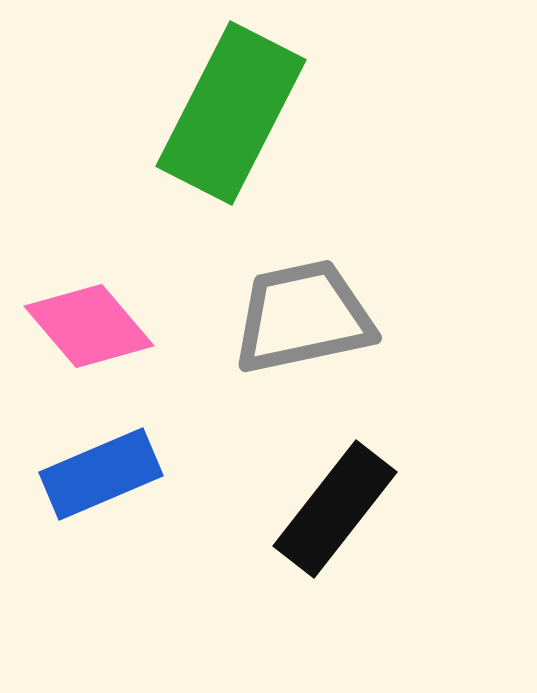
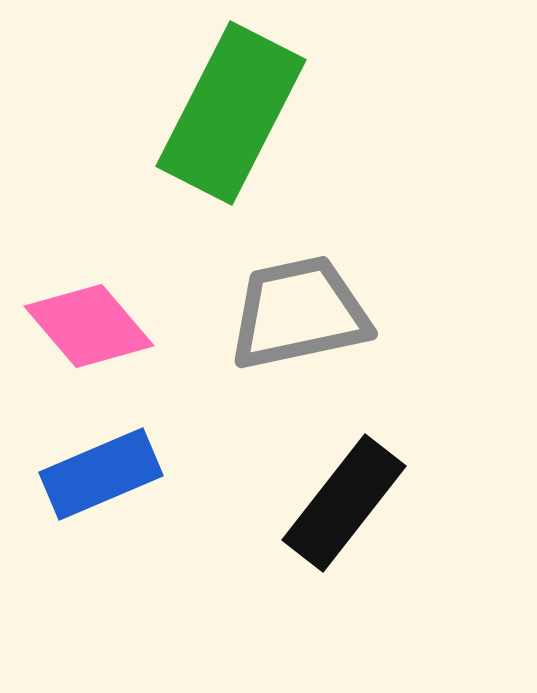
gray trapezoid: moved 4 px left, 4 px up
black rectangle: moved 9 px right, 6 px up
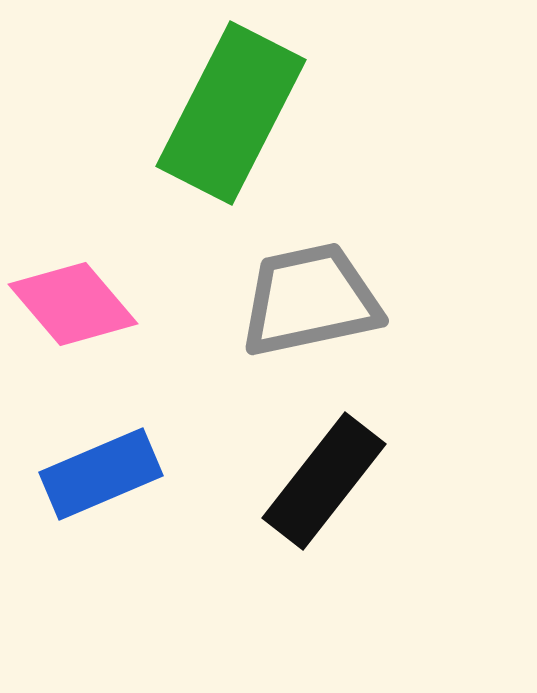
gray trapezoid: moved 11 px right, 13 px up
pink diamond: moved 16 px left, 22 px up
black rectangle: moved 20 px left, 22 px up
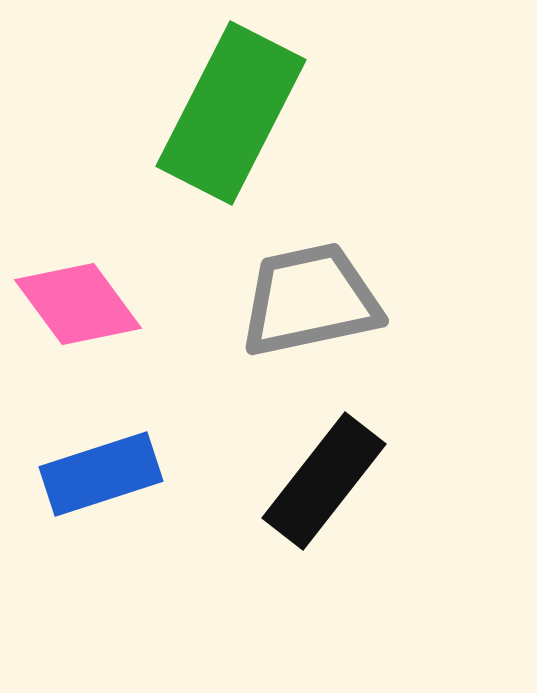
pink diamond: moved 5 px right; rotated 4 degrees clockwise
blue rectangle: rotated 5 degrees clockwise
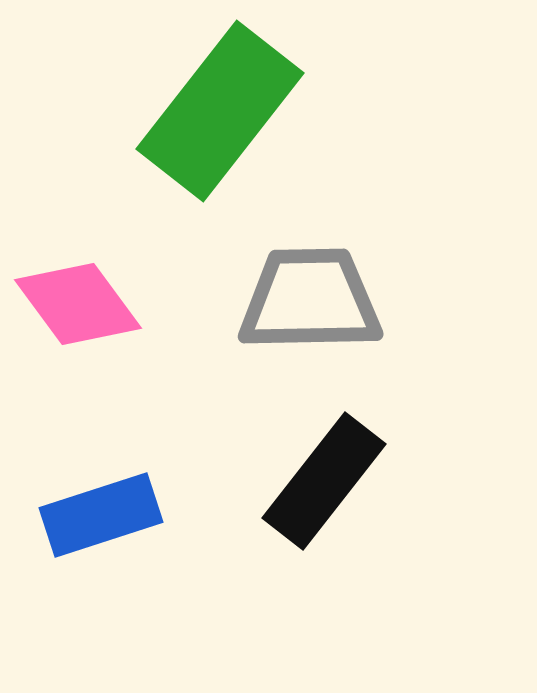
green rectangle: moved 11 px left, 2 px up; rotated 11 degrees clockwise
gray trapezoid: rotated 11 degrees clockwise
blue rectangle: moved 41 px down
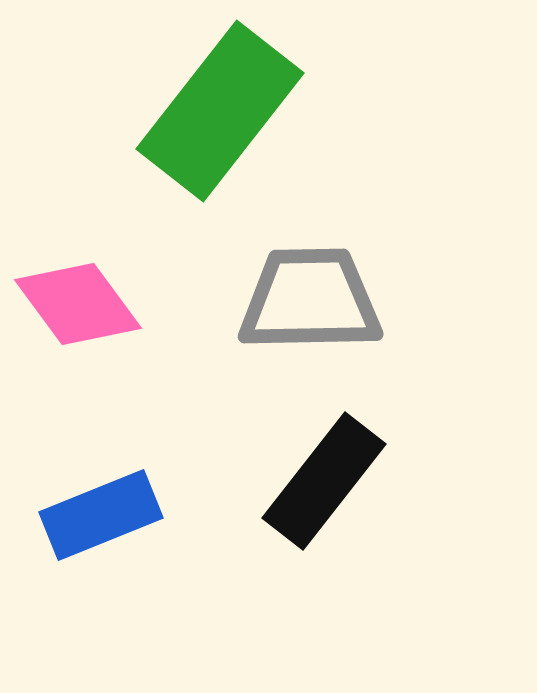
blue rectangle: rotated 4 degrees counterclockwise
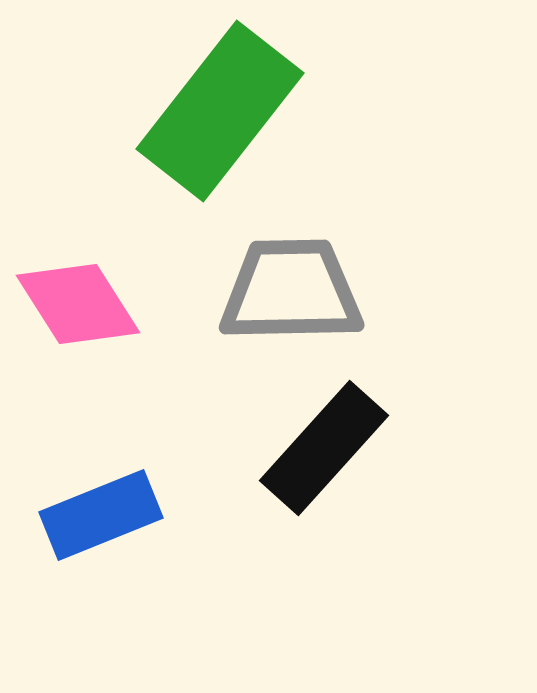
gray trapezoid: moved 19 px left, 9 px up
pink diamond: rotated 4 degrees clockwise
black rectangle: moved 33 px up; rotated 4 degrees clockwise
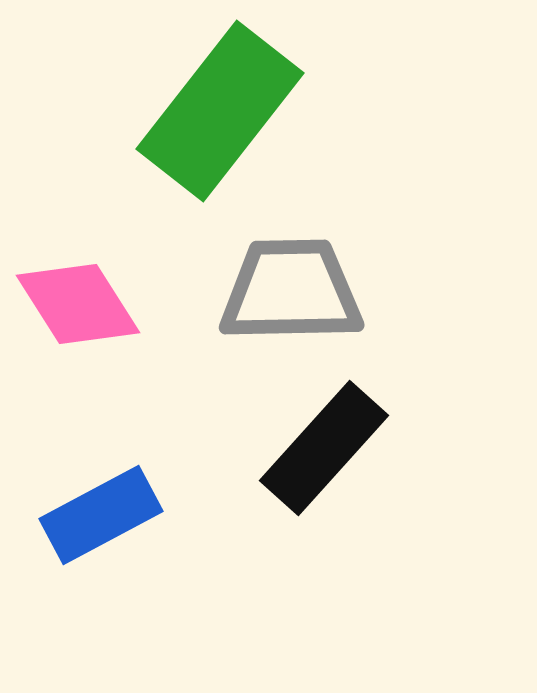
blue rectangle: rotated 6 degrees counterclockwise
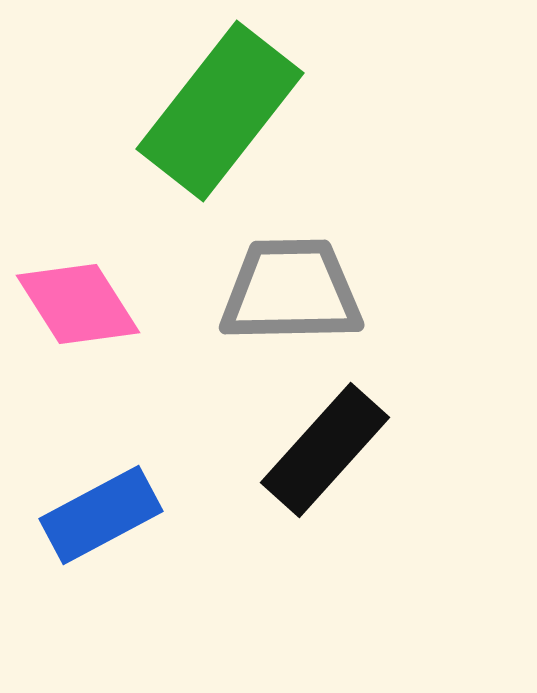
black rectangle: moved 1 px right, 2 px down
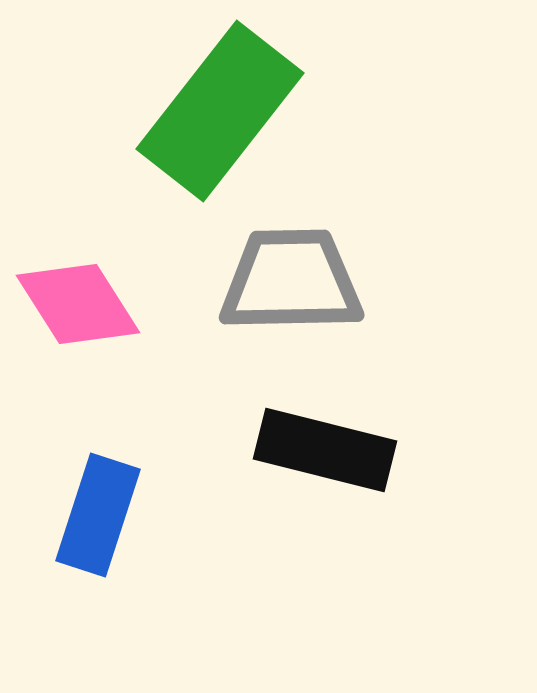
gray trapezoid: moved 10 px up
black rectangle: rotated 62 degrees clockwise
blue rectangle: moved 3 px left; rotated 44 degrees counterclockwise
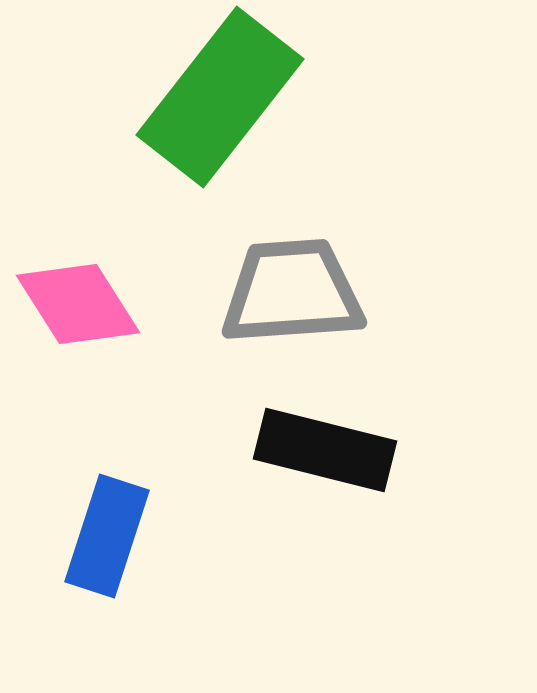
green rectangle: moved 14 px up
gray trapezoid: moved 1 px right, 11 px down; rotated 3 degrees counterclockwise
blue rectangle: moved 9 px right, 21 px down
